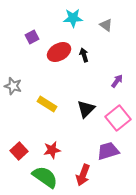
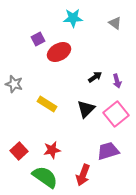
gray triangle: moved 9 px right, 2 px up
purple square: moved 6 px right, 2 px down
black arrow: moved 11 px right, 22 px down; rotated 72 degrees clockwise
purple arrow: rotated 128 degrees clockwise
gray star: moved 1 px right, 2 px up
pink square: moved 2 px left, 4 px up
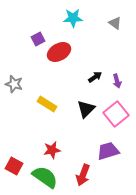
red square: moved 5 px left, 15 px down; rotated 18 degrees counterclockwise
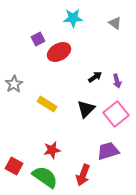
gray star: rotated 24 degrees clockwise
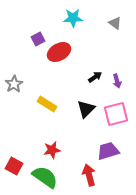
pink square: rotated 25 degrees clockwise
red arrow: moved 6 px right; rotated 145 degrees clockwise
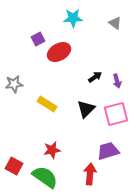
gray star: rotated 24 degrees clockwise
red arrow: moved 1 px right, 1 px up; rotated 20 degrees clockwise
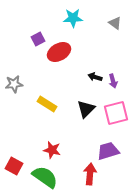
black arrow: rotated 128 degrees counterclockwise
purple arrow: moved 4 px left
pink square: moved 1 px up
red star: rotated 24 degrees clockwise
